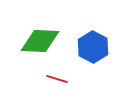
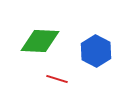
blue hexagon: moved 3 px right, 4 px down
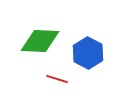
blue hexagon: moved 8 px left, 2 px down
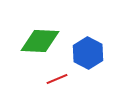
red line: rotated 40 degrees counterclockwise
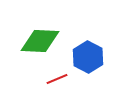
blue hexagon: moved 4 px down
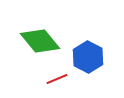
green diamond: rotated 48 degrees clockwise
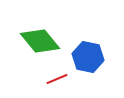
blue hexagon: rotated 16 degrees counterclockwise
